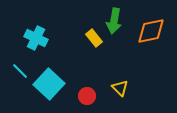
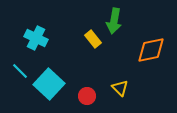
orange diamond: moved 19 px down
yellow rectangle: moved 1 px left, 1 px down
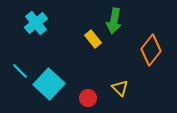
cyan cross: moved 15 px up; rotated 25 degrees clockwise
orange diamond: rotated 40 degrees counterclockwise
red circle: moved 1 px right, 2 px down
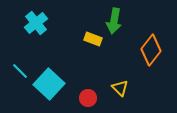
yellow rectangle: rotated 30 degrees counterclockwise
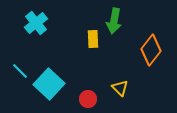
yellow rectangle: rotated 66 degrees clockwise
red circle: moved 1 px down
